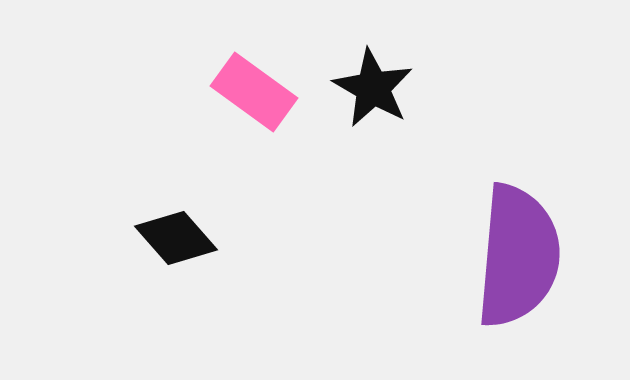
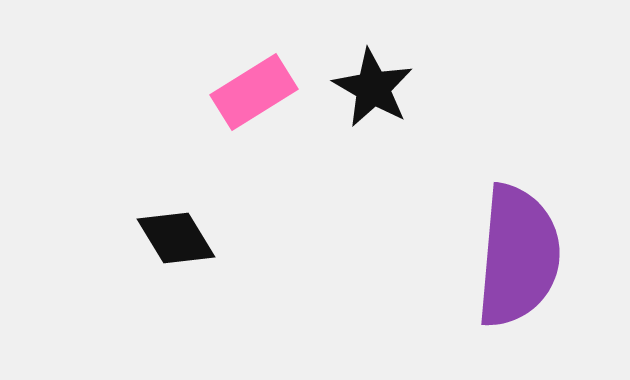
pink rectangle: rotated 68 degrees counterclockwise
black diamond: rotated 10 degrees clockwise
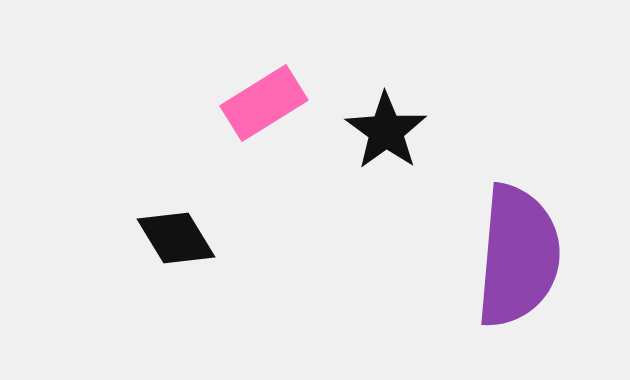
black star: moved 13 px right, 43 px down; rotated 6 degrees clockwise
pink rectangle: moved 10 px right, 11 px down
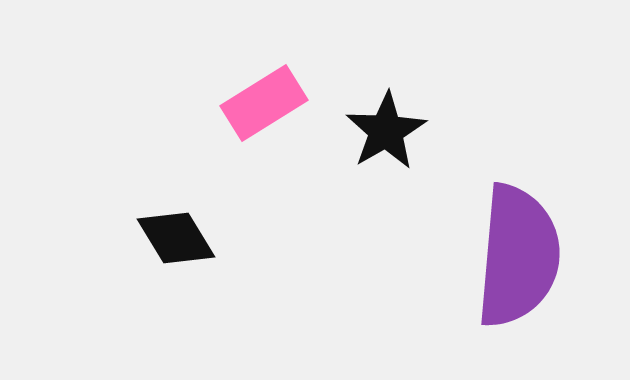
black star: rotated 6 degrees clockwise
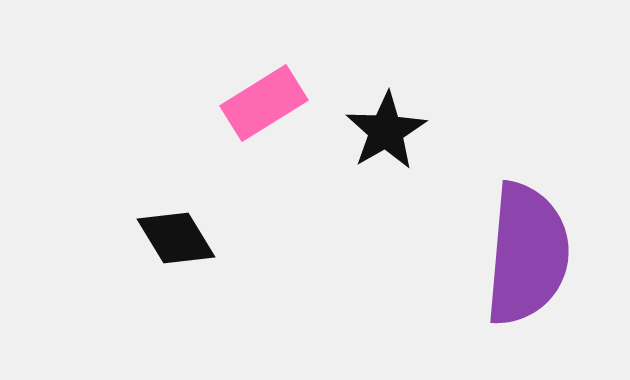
purple semicircle: moved 9 px right, 2 px up
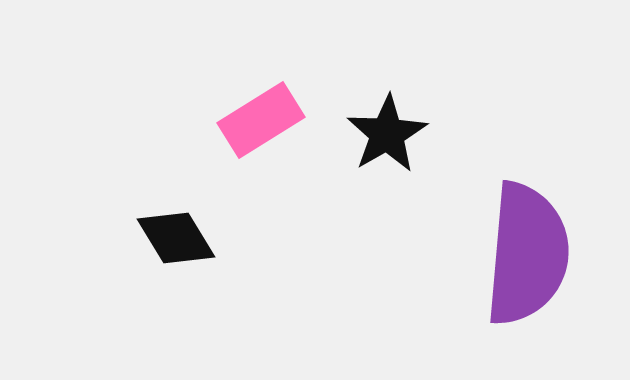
pink rectangle: moved 3 px left, 17 px down
black star: moved 1 px right, 3 px down
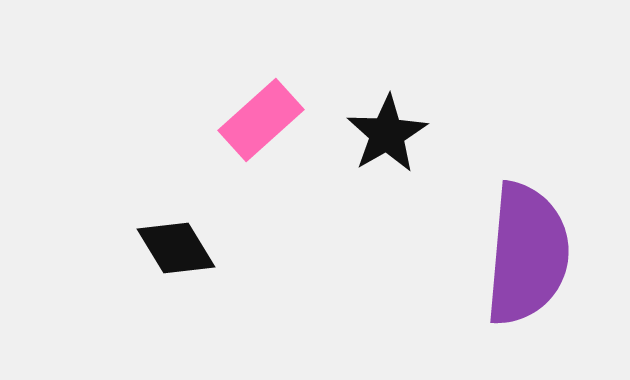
pink rectangle: rotated 10 degrees counterclockwise
black diamond: moved 10 px down
